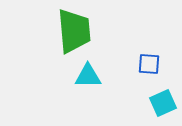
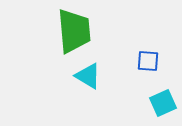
blue square: moved 1 px left, 3 px up
cyan triangle: rotated 32 degrees clockwise
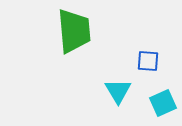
cyan triangle: moved 30 px right, 15 px down; rotated 28 degrees clockwise
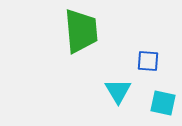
green trapezoid: moved 7 px right
cyan square: rotated 36 degrees clockwise
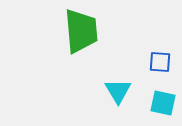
blue square: moved 12 px right, 1 px down
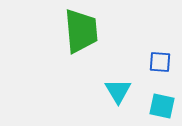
cyan square: moved 1 px left, 3 px down
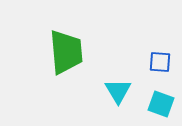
green trapezoid: moved 15 px left, 21 px down
cyan square: moved 1 px left, 2 px up; rotated 8 degrees clockwise
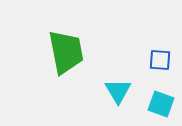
green trapezoid: rotated 6 degrees counterclockwise
blue square: moved 2 px up
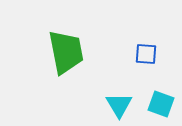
blue square: moved 14 px left, 6 px up
cyan triangle: moved 1 px right, 14 px down
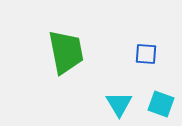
cyan triangle: moved 1 px up
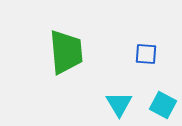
green trapezoid: rotated 6 degrees clockwise
cyan square: moved 2 px right, 1 px down; rotated 8 degrees clockwise
